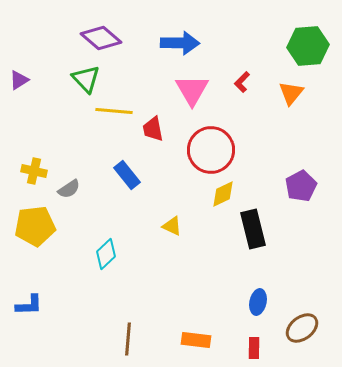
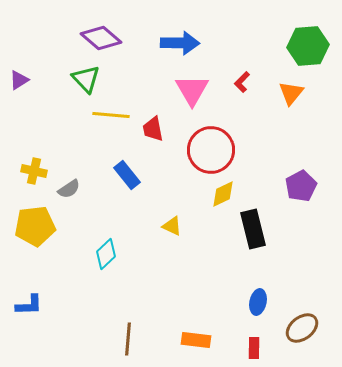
yellow line: moved 3 px left, 4 px down
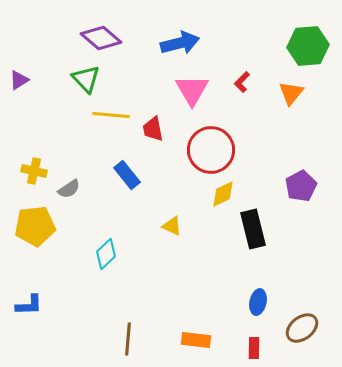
blue arrow: rotated 15 degrees counterclockwise
